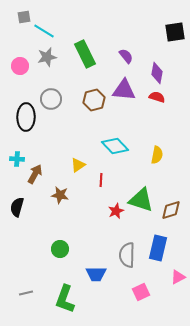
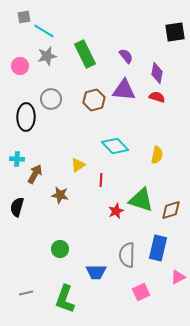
gray star: moved 1 px up
blue trapezoid: moved 2 px up
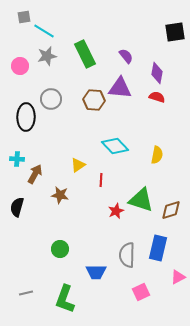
purple triangle: moved 4 px left, 2 px up
brown hexagon: rotated 20 degrees clockwise
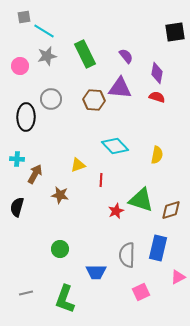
yellow triangle: rotated 14 degrees clockwise
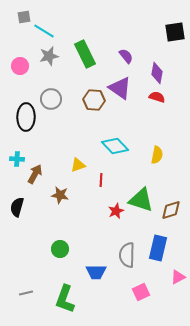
gray star: moved 2 px right
purple triangle: rotated 30 degrees clockwise
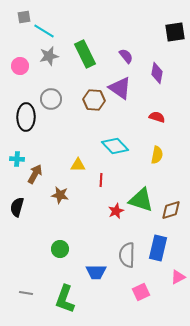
red semicircle: moved 20 px down
yellow triangle: rotated 21 degrees clockwise
gray line: rotated 24 degrees clockwise
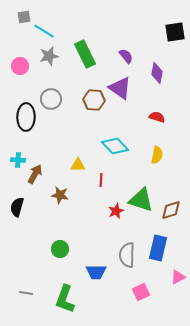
cyan cross: moved 1 px right, 1 px down
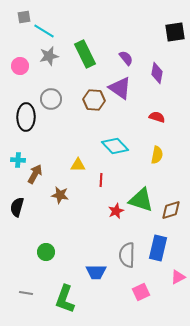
purple semicircle: moved 2 px down
green circle: moved 14 px left, 3 px down
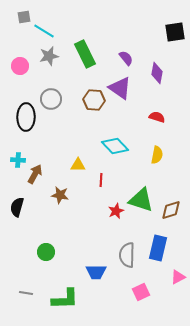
green L-shape: rotated 112 degrees counterclockwise
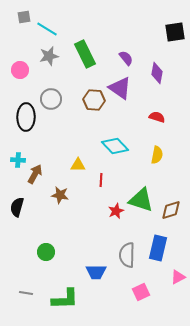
cyan line: moved 3 px right, 2 px up
pink circle: moved 4 px down
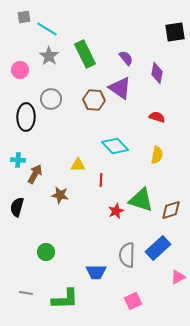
gray star: rotated 24 degrees counterclockwise
blue rectangle: rotated 35 degrees clockwise
pink square: moved 8 px left, 9 px down
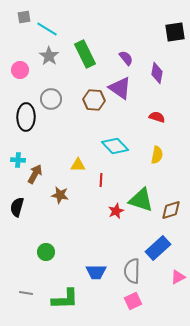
gray semicircle: moved 5 px right, 16 px down
